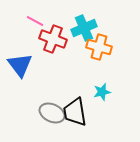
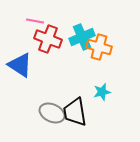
pink line: rotated 18 degrees counterclockwise
cyan cross: moved 2 px left, 9 px down
red cross: moved 5 px left
blue triangle: rotated 20 degrees counterclockwise
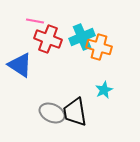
cyan star: moved 2 px right, 2 px up; rotated 12 degrees counterclockwise
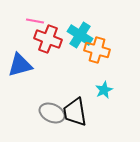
cyan cross: moved 2 px left, 2 px up; rotated 35 degrees counterclockwise
orange cross: moved 2 px left, 3 px down
blue triangle: rotated 48 degrees counterclockwise
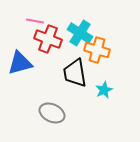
cyan cross: moved 2 px up
blue triangle: moved 2 px up
black trapezoid: moved 39 px up
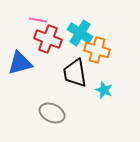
pink line: moved 3 px right, 1 px up
cyan star: rotated 24 degrees counterclockwise
